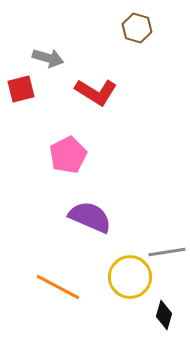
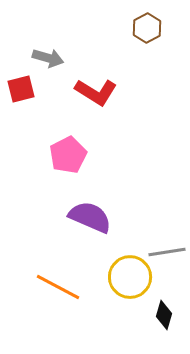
brown hexagon: moved 10 px right; rotated 16 degrees clockwise
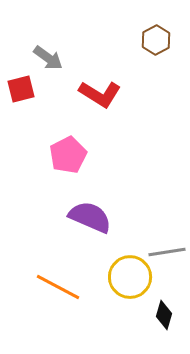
brown hexagon: moved 9 px right, 12 px down
gray arrow: rotated 20 degrees clockwise
red L-shape: moved 4 px right, 2 px down
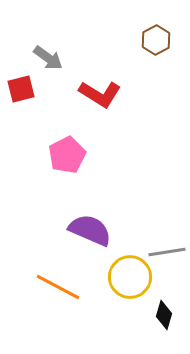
pink pentagon: moved 1 px left
purple semicircle: moved 13 px down
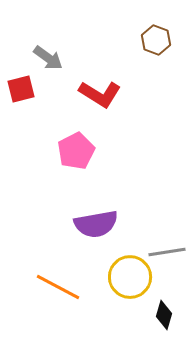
brown hexagon: rotated 12 degrees counterclockwise
pink pentagon: moved 9 px right, 4 px up
purple semicircle: moved 6 px right, 6 px up; rotated 147 degrees clockwise
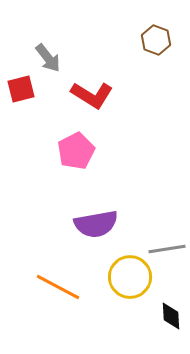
gray arrow: rotated 16 degrees clockwise
red L-shape: moved 8 px left, 1 px down
gray line: moved 3 px up
black diamond: moved 7 px right, 1 px down; rotated 20 degrees counterclockwise
